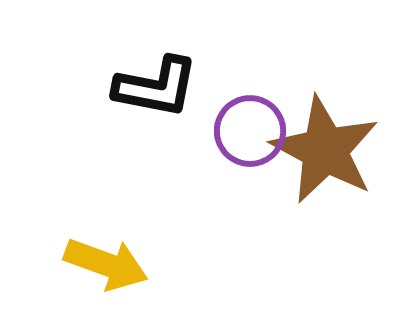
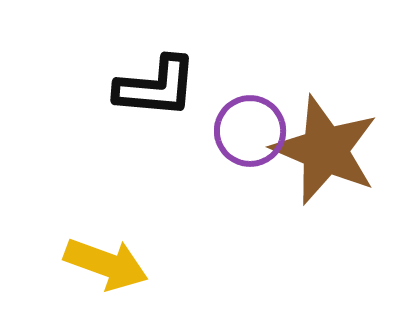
black L-shape: rotated 6 degrees counterclockwise
brown star: rotated 5 degrees counterclockwise
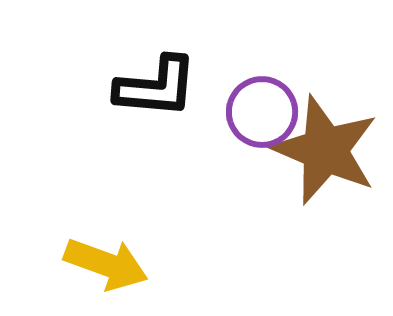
purple circle: moved 12 px right, 19 px up
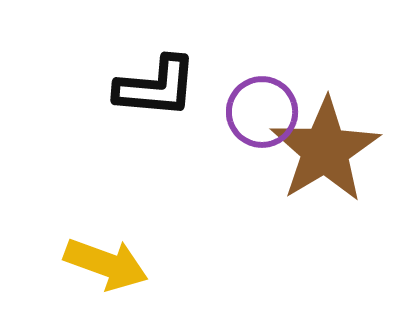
brown star: rotated 18 degrees clockwise
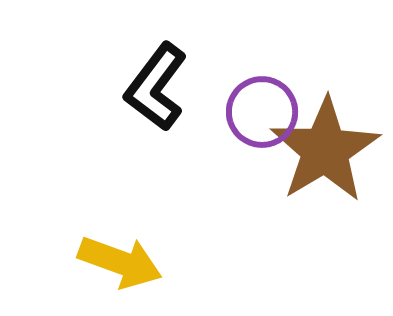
black L-shape: rotated 122 degrees clockwise
yellow arrow: moved 14 px right, 2 px up
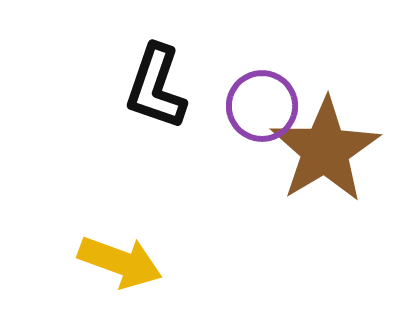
black L-shape: rotated 18 degrees counterclockwise
purple circle: moved 6 px up
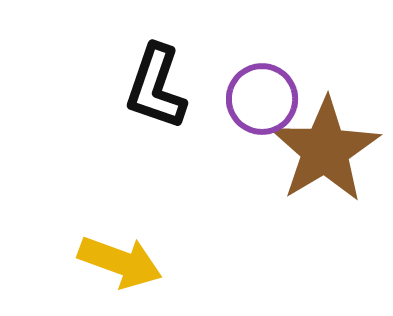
purple circle: moved 7 px up
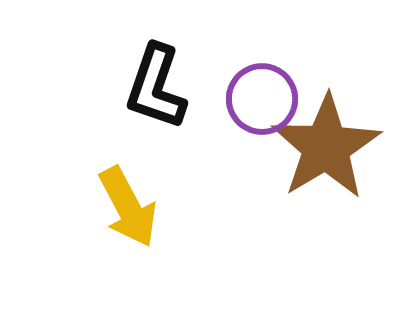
brown star: moved 1 px right, 3 px up
yellow arrow: moved 8 px right, 55 px up; rotated 42 degrees clockwise
